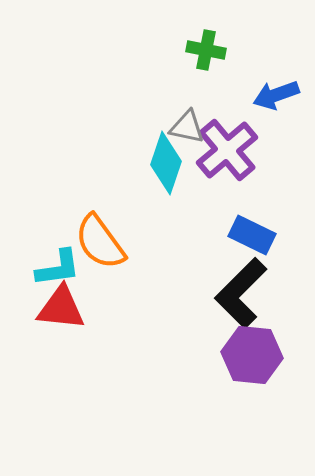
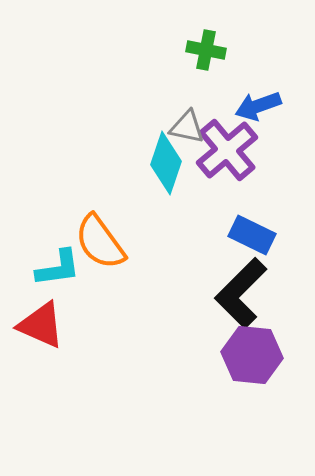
blue arrow: moved 18 px left, 11 px down
red triangle: moved 20 px left, 17 px down; rotated 18 degrees clockwise
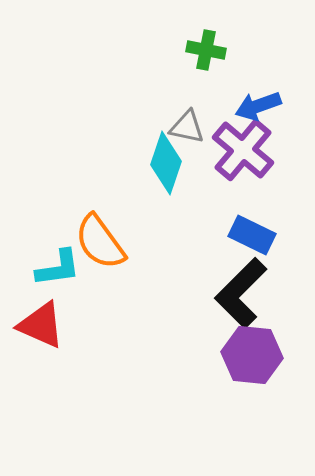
purple cross: moved 16 px right; rotated 10 degrees counterclockwise
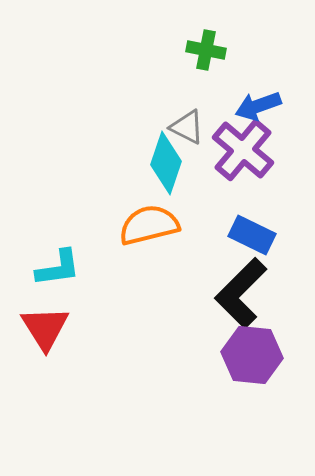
gray triangle: rotated 15 degrees clockwise
orange semicircle: moved 49 px right, 17 px up; rotated 112 degrees clockwise
red triangle: moved 4 px right, 3 px down; rotated 34 degrees clockwise
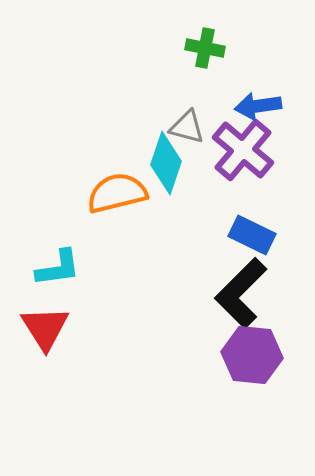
green cross: moved 1 px left, 2 px up
blue arrow: rotated 12 degrees clockwise
gray triangle: rotated 12 degrees counterclockwise
orange semicircle: moved 32 px left, 32 px up
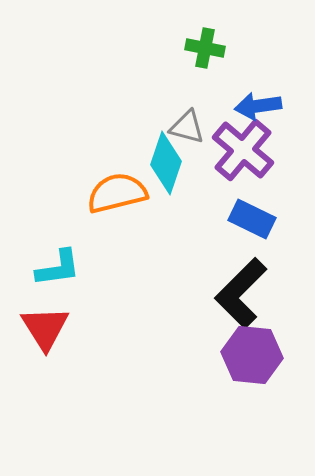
blue rectangle: moved 16 px up
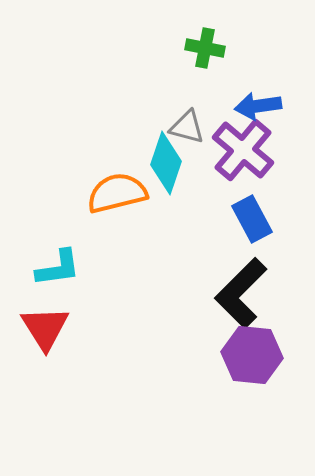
blue rectangle: rotated 36 degrees clockwise
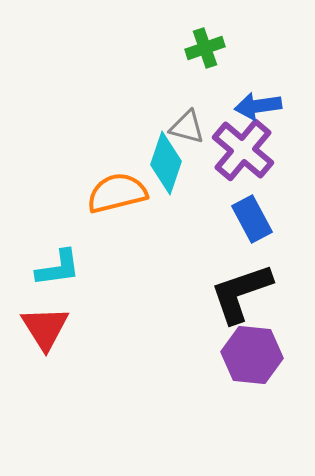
green cross: rotated 30 degrees counterclockwise
black L-shape: rotated 26 degrees clockwise
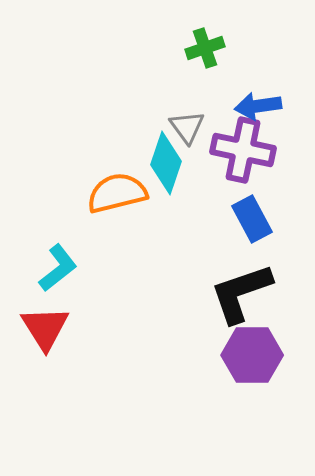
gray triangle: rotated 39 degrees clockwise
purple cross: rotated 28 degrees counterclockwise
cyan L-shape: rotated 30 degrees counterclockwise
purple hexagon: rotated 6 degrees counterclockwise
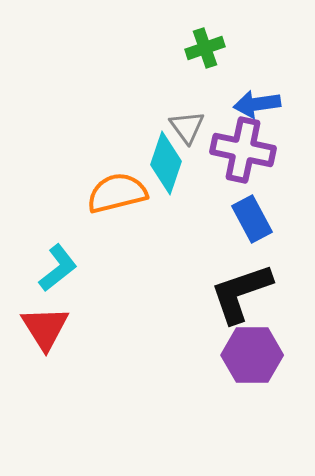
blue arrow: moved 1 px left, 2 px up
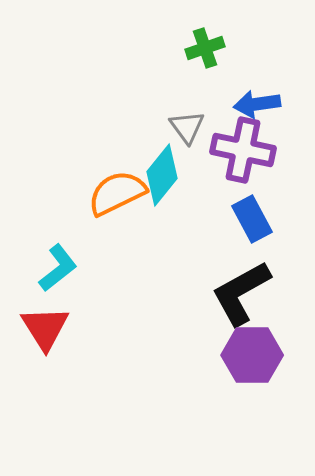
cyan diamond: moved 4 px left, 12 px down; rotated 20 degrees clockwise
orange semicircle: rotated 12 degrees counterclockwise
black L-shape: rotated 10 degrees counterclockwise
